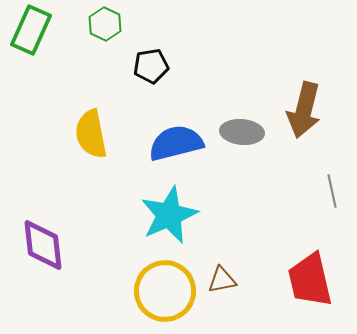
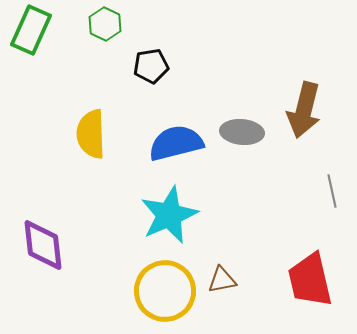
yellow semicircle: rotated 9 degrees clockwise
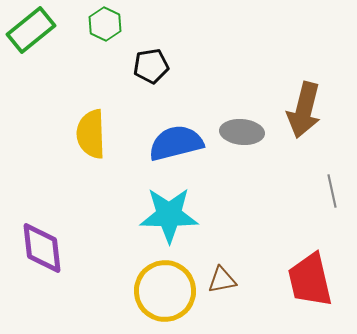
green rectangle: rotated 27 degrees clockwise
cyan star: rotated 24 degrees clockwise
purple diamond: moved 1 px left, 3 px down
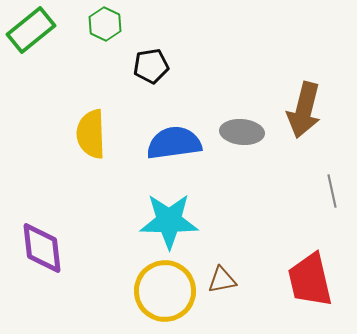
blue semicircle: moved 2 px left; rotated 6 degrees clockwise
cyan star: moved 6 px down
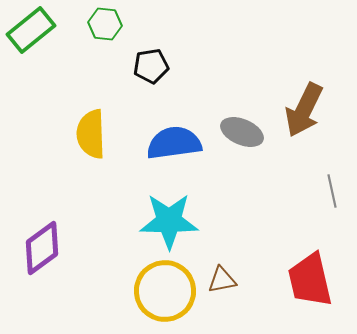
green hexagon: rotated 20 degrees counterclockwise
brown arrow: rotated 12 degrees clockwise
gray ellipse: rotated 18 degrees clockwise
purple diamond: rotated 60 degrees clockwise
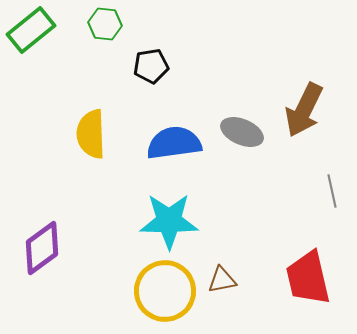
red trapezoid: moved 2 px left, 2 px up
